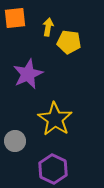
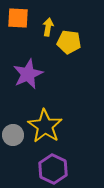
orange square: moved 3 px right; rotated 10 degrees clockwise
yellow star: moved 10 px left, 7 px down
gray circle: moved 2 px left, 6 px up
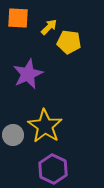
yellow arrow: moved 1 px right; rotated 36 degrees clockwise
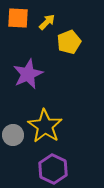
yellow arrow: moved 2 px left, 5 px up
yellow pentagon: rotated 30 degrees counterclockwise
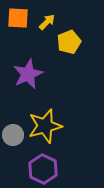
yellow star: rotated 24 degrees clockwise
purple hexagon: moved 10 px left
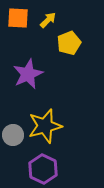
yellow arrow: moved 1 px right, 2 px up
yellow pentagon: moved 1 px down
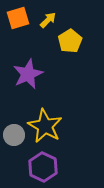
orange square: rotated 20 degrees counterclockwise
yellow pentagon: moved 1 px right, 2 px up; rotated 10 degrees counterclockwise
yellow star: rotated 28 degrees counterclockwise
gray circle: moved 1 px right
purple hexagon: moved 2 px up
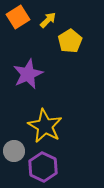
orange square: moved 1 px up; rotated 15 degrees counterclockwise
gray circle: moved 16 px down
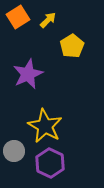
yellow pentagon: moved 2 px right, 5 px down
purple hexagon: moved 7 px right, 4 px up
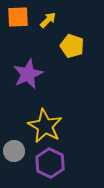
orange square: rotated 30 degrees clockwise
yellow pentagon: rotated 20 degrees counterclockwise
